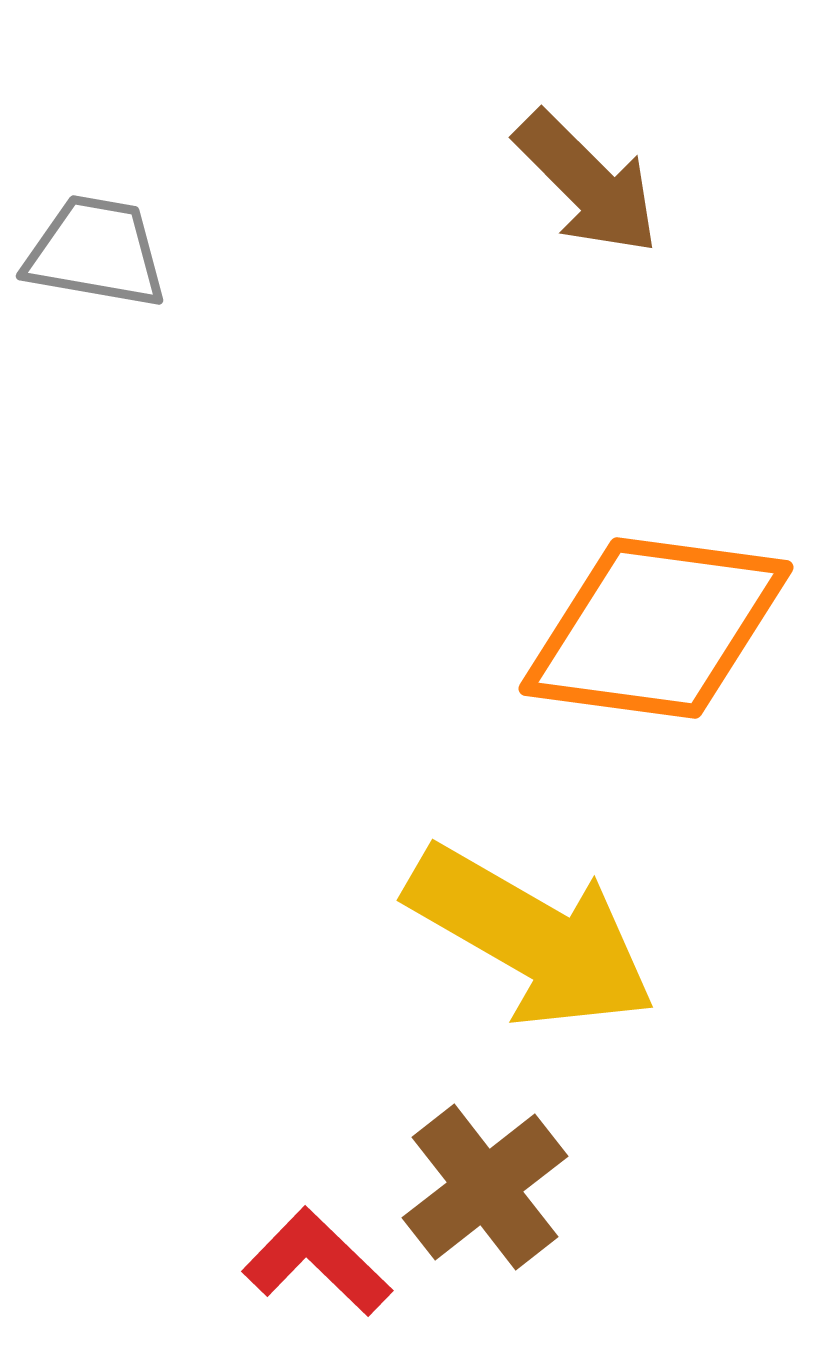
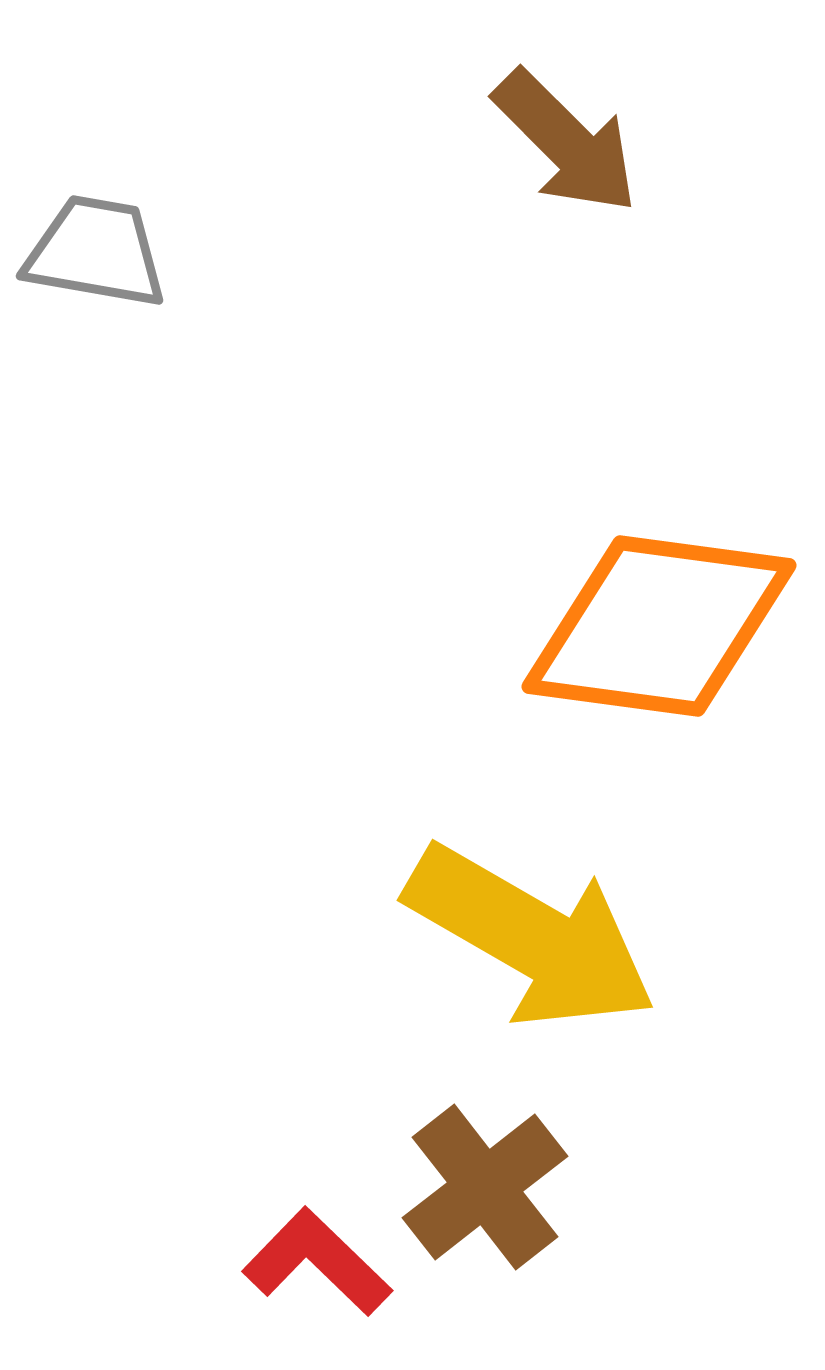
brown arrow: moved 21 px left, 41 px up
orange diamond: moved 3 px right, 2 px up
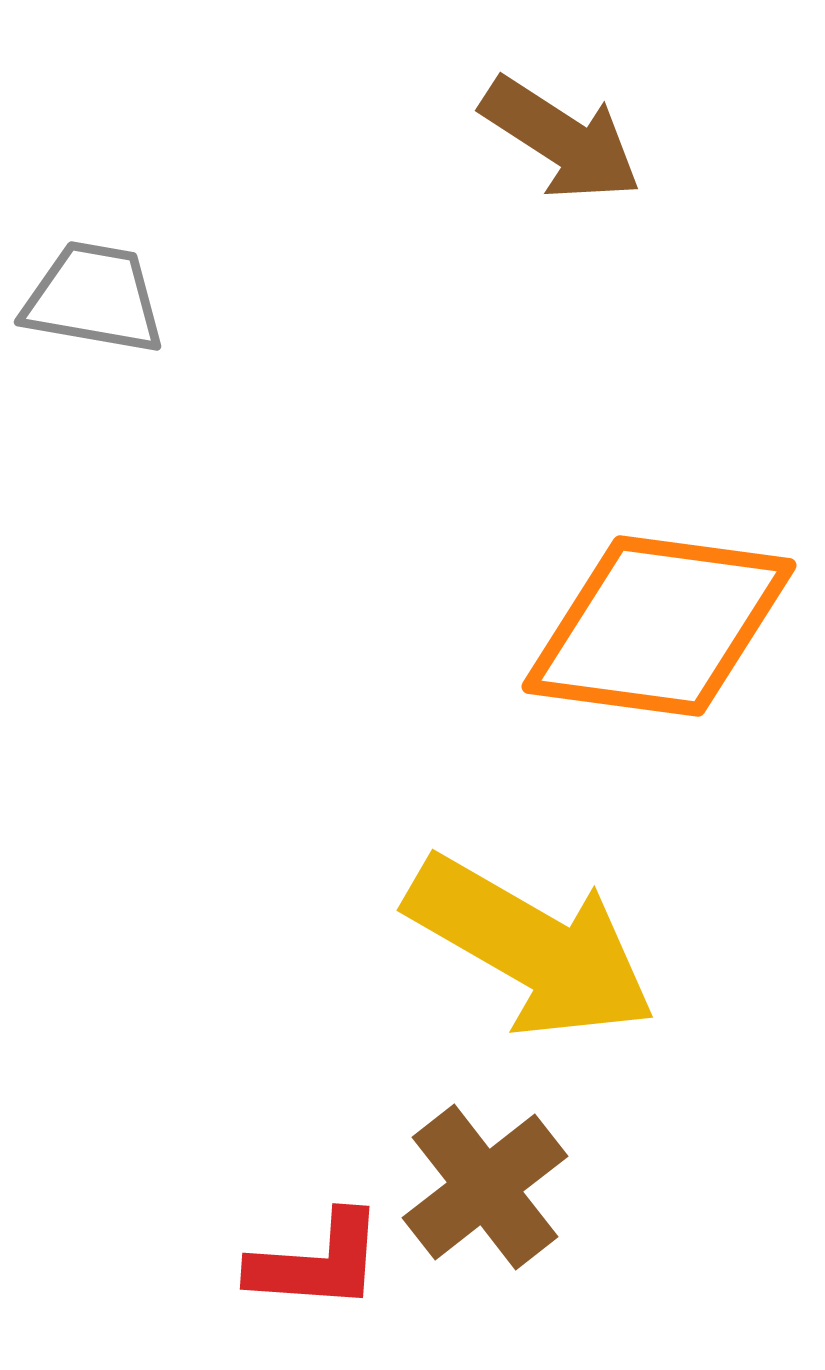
brown arrow: moved 5 px left, 3 px up; rotated 12 degrees counterclockwise
gray trapezoid: moved 2 px left, 46 px down
yellow arrow: moved 10 px down
red L-shape: rotated 140 degrees clockwise
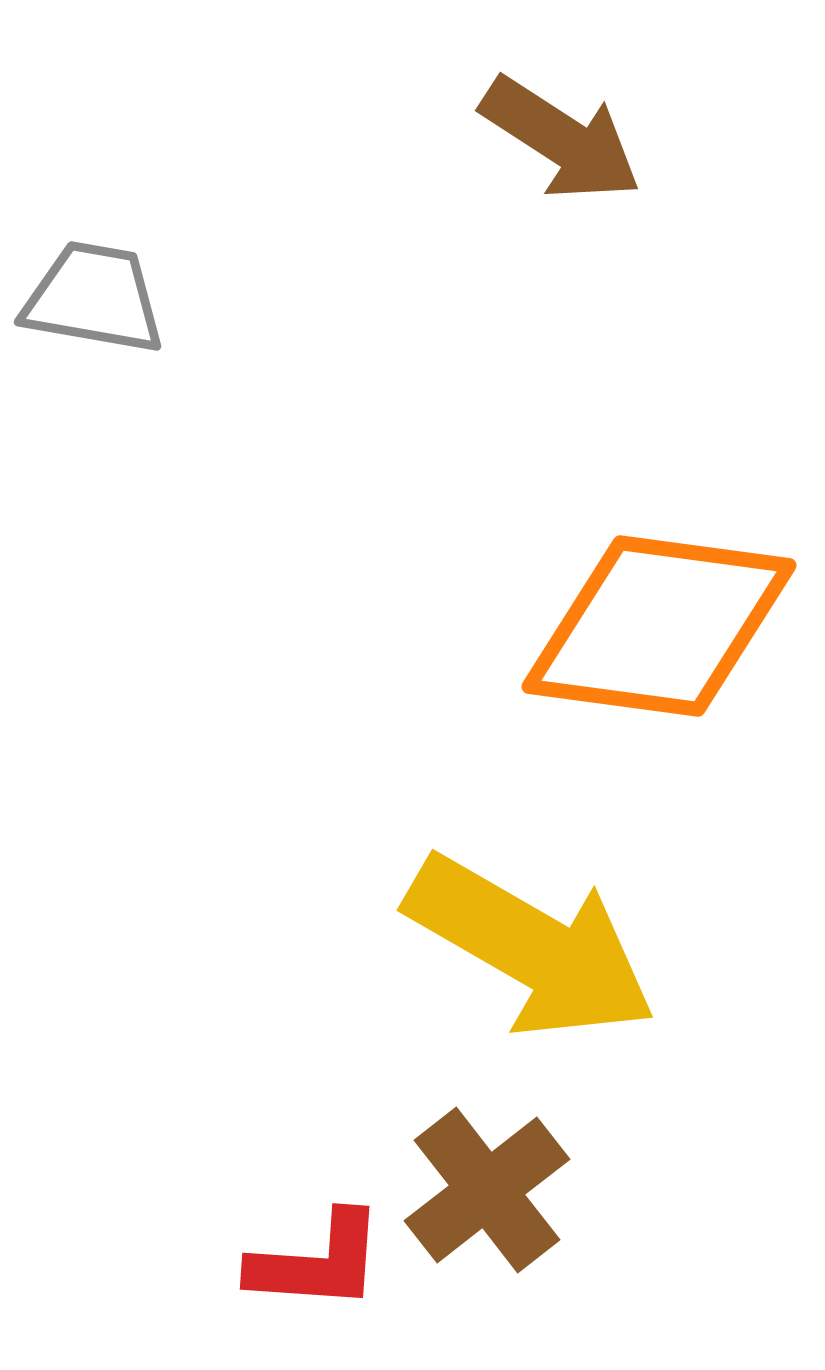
brown cross: moved 2 px right, 3 px down
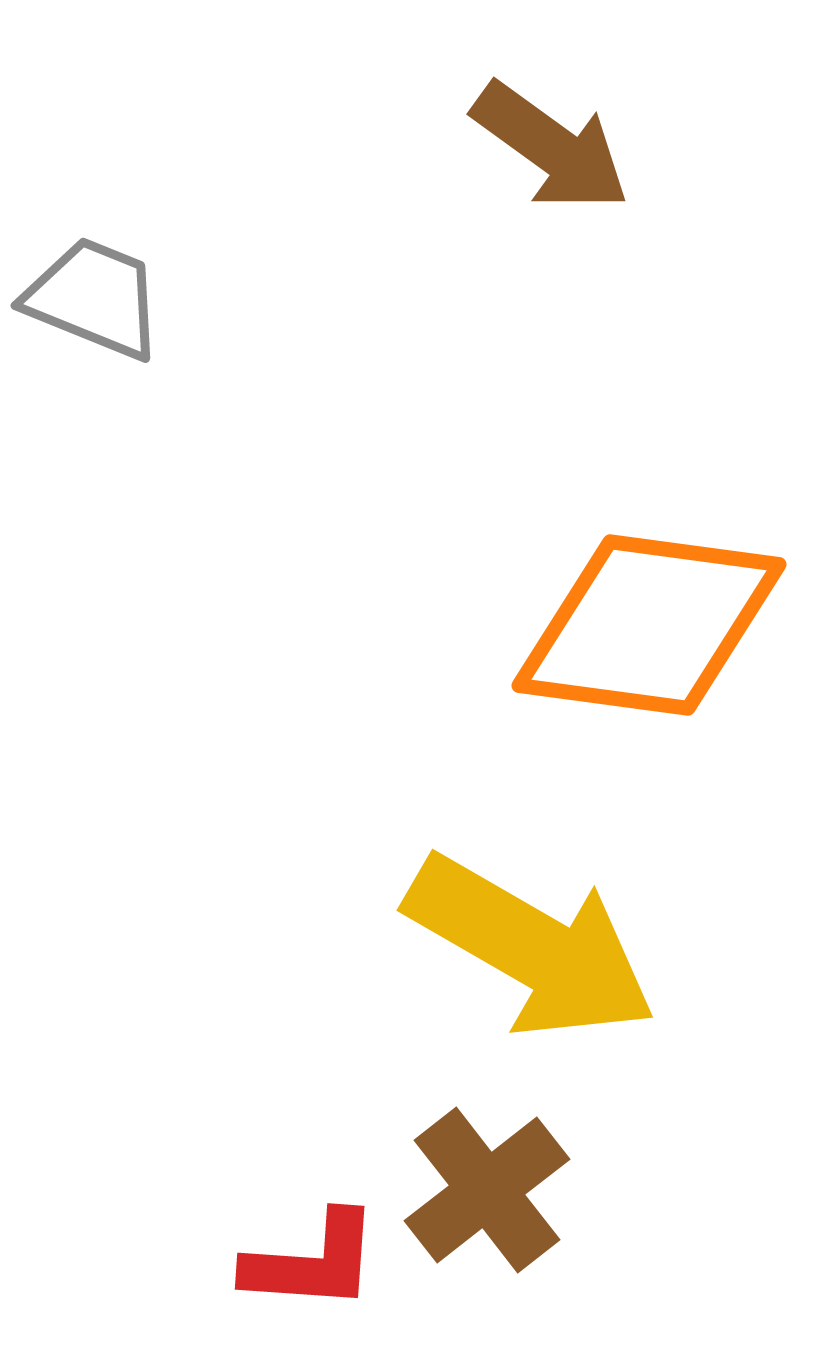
brown arrow: moved 10 px left, 8 px down; rotated 3 degrees clockwise
gray trapezoid: rotated 12 degrees clockwise
orange diamond: moved 10 px left, 1 px up
red L-shape: moved 5 px left
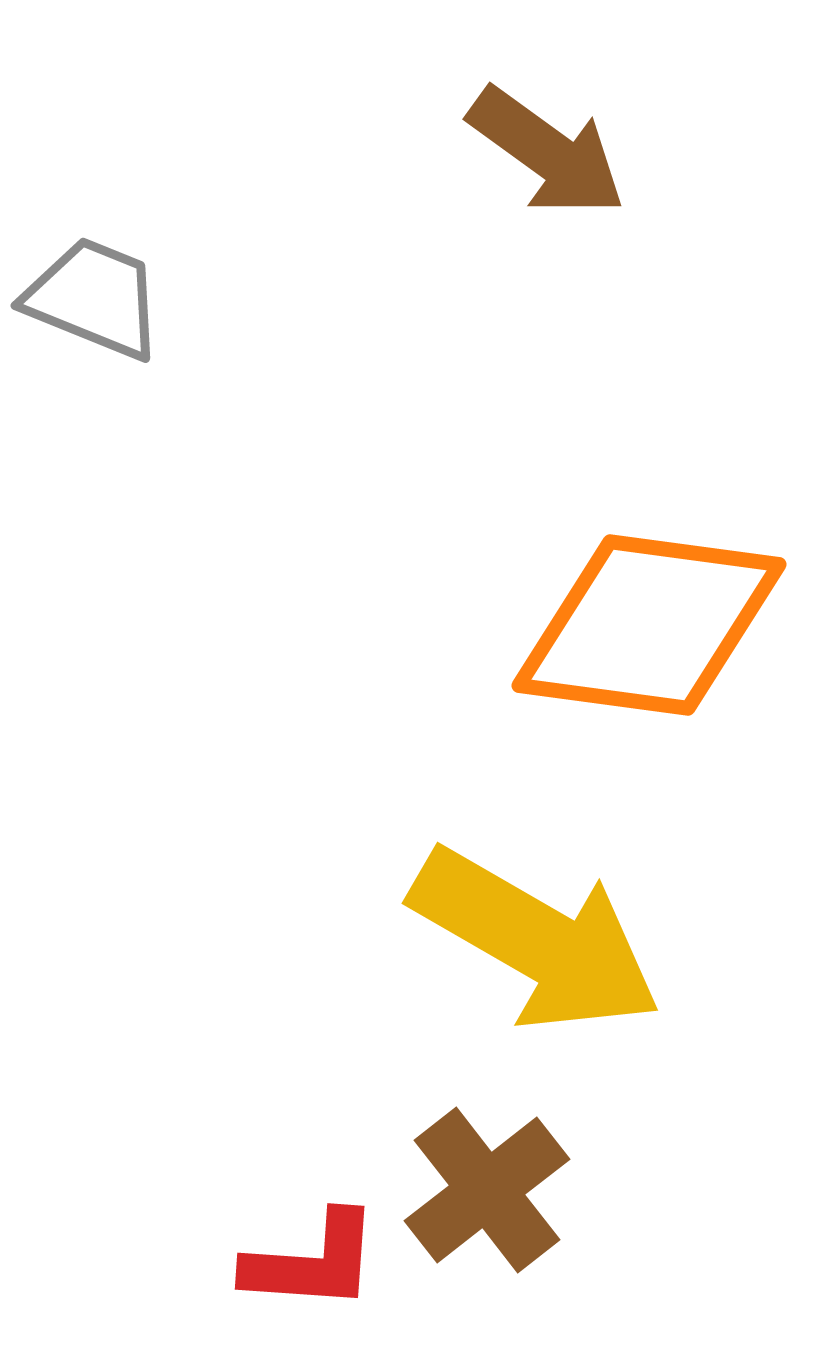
brown arrow: moved 4 px left, 5 px down
yellow arrow: moved 5 px right, 7 px up
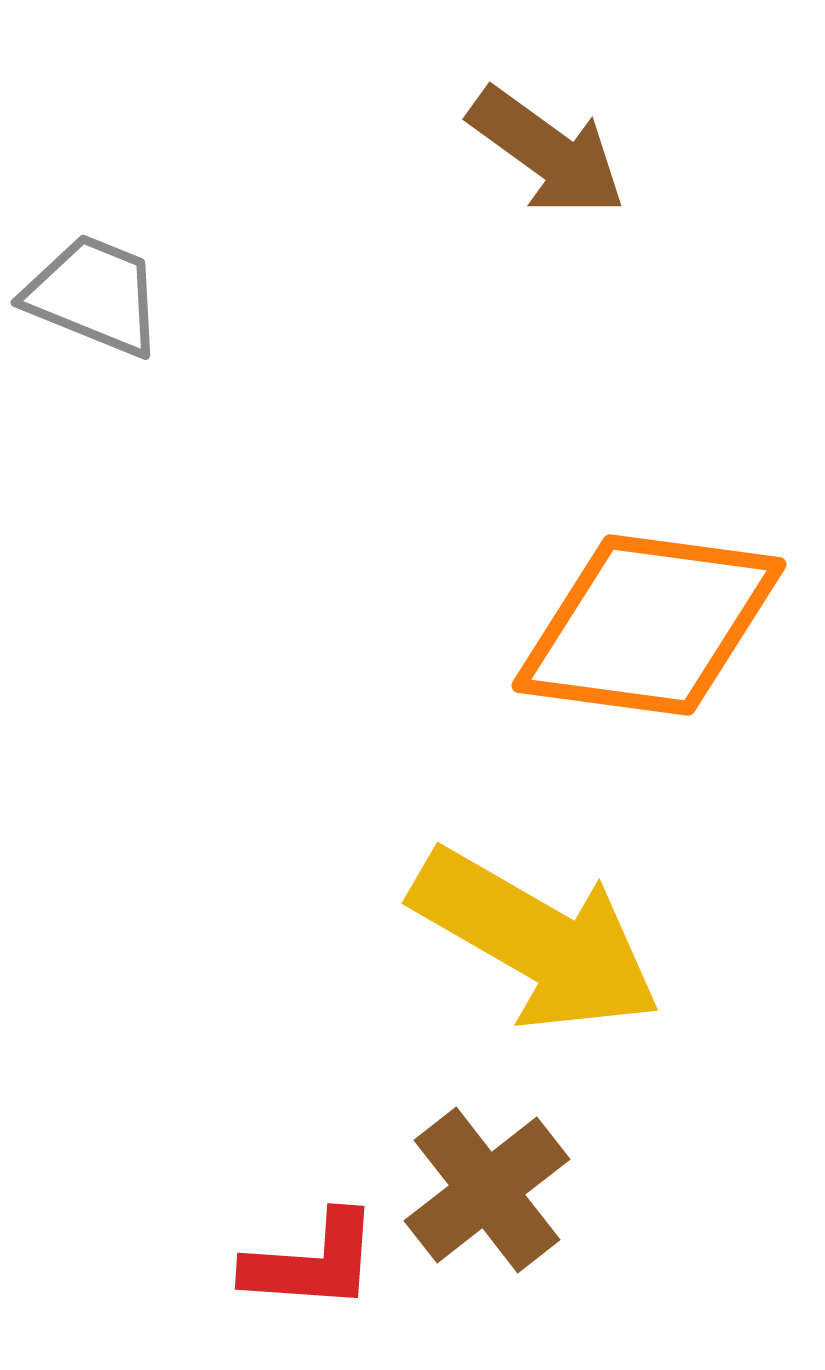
gray trapezoid: moved 3 px up
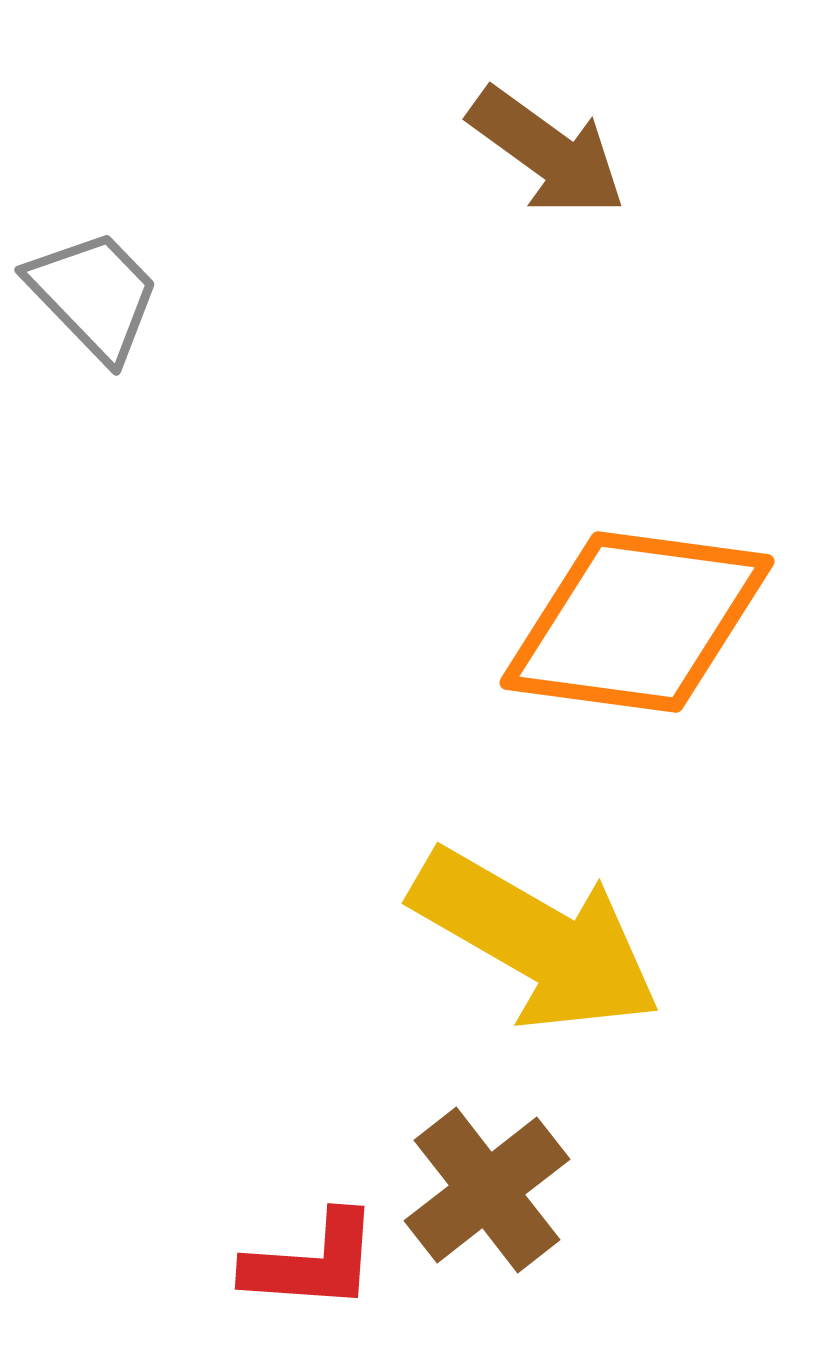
gray trapezoid: rotated 24 degrees clockwise
orange diamond: moved 12 px left, 3 px up
